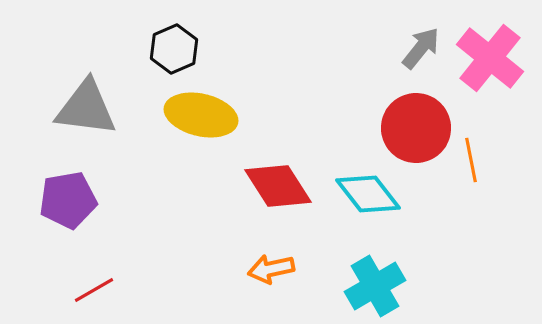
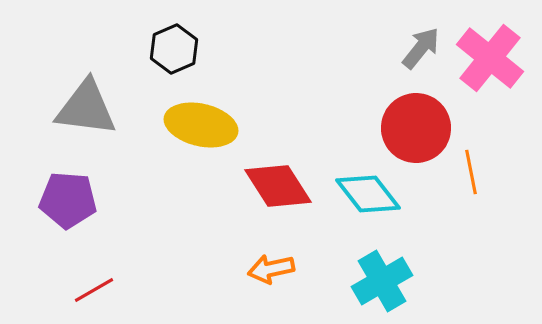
yellow ellipse: moved 10 px down
orange line: moved 12 px down
purple pentagon: rotated 14 degrees clockwise
cyan cross: moved 7 px right, 5 px up
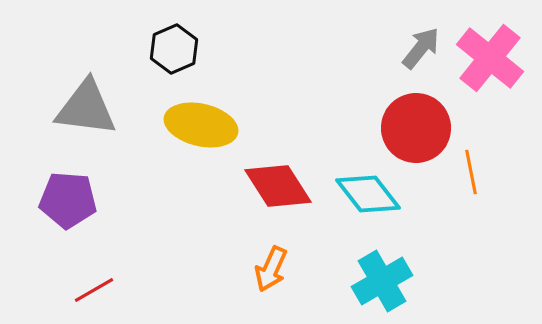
orange arrow: rotated 54 degrees counterclockwise
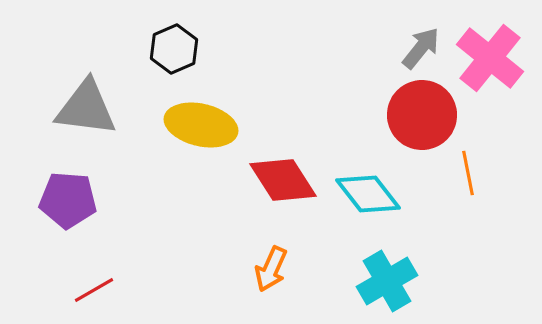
red circle: moved 6 px right, 13 px up
orange line: moved 3 px left, 1 px down
red diamond: moved 5 px right, 6 px up
cyan cross: moved 5 px right
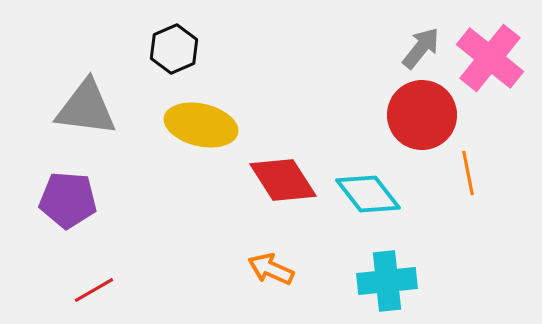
orange arrow: rotated 90 degrees clockwise
cyan cross: rotated 24 degrees clockwise
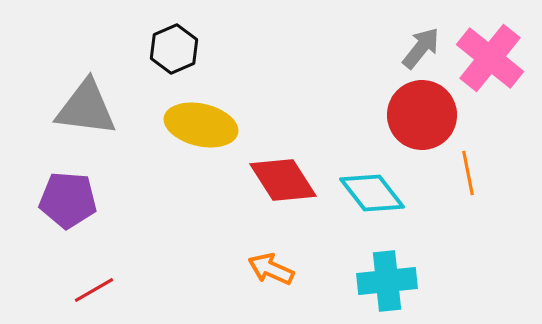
cyan diamond: moved 4 px right, 1 px up
